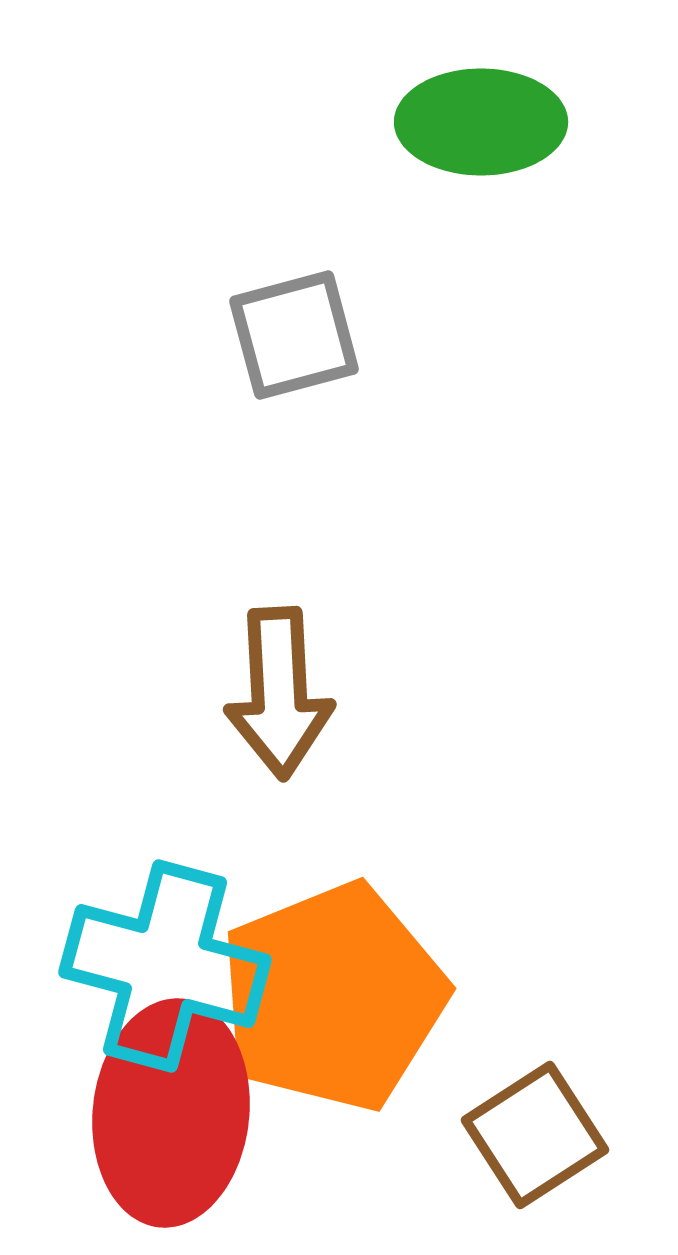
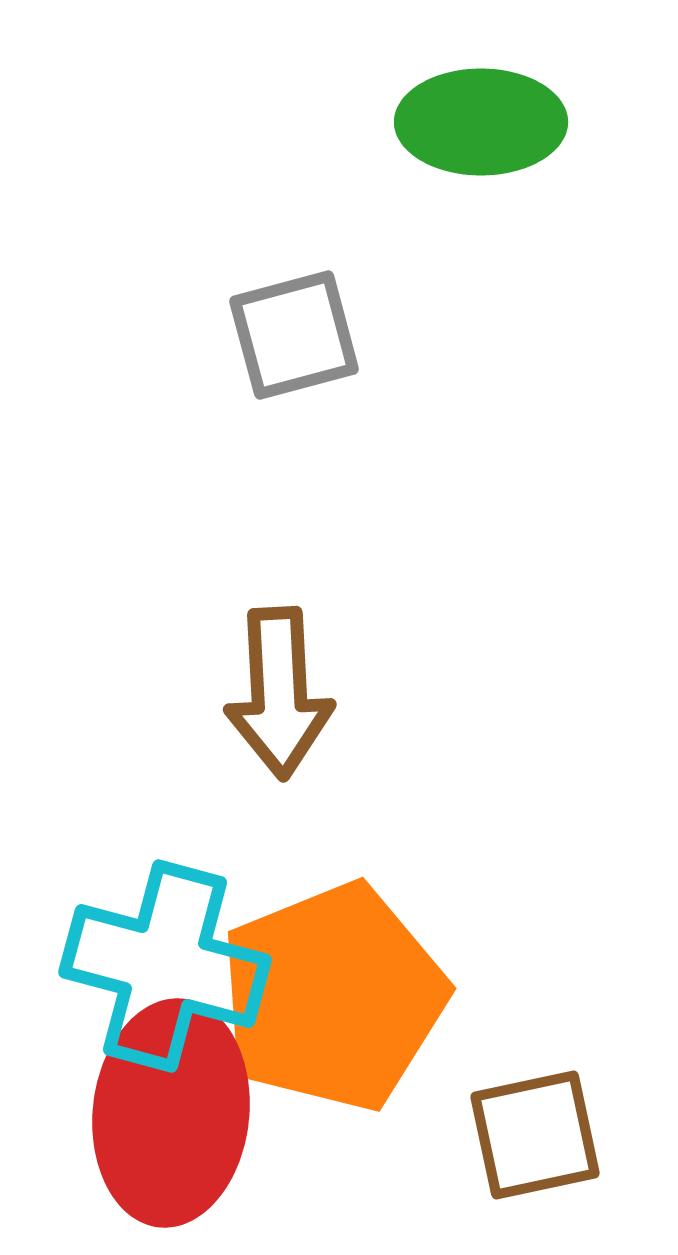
brown square: rotated 21 degrees clockwise
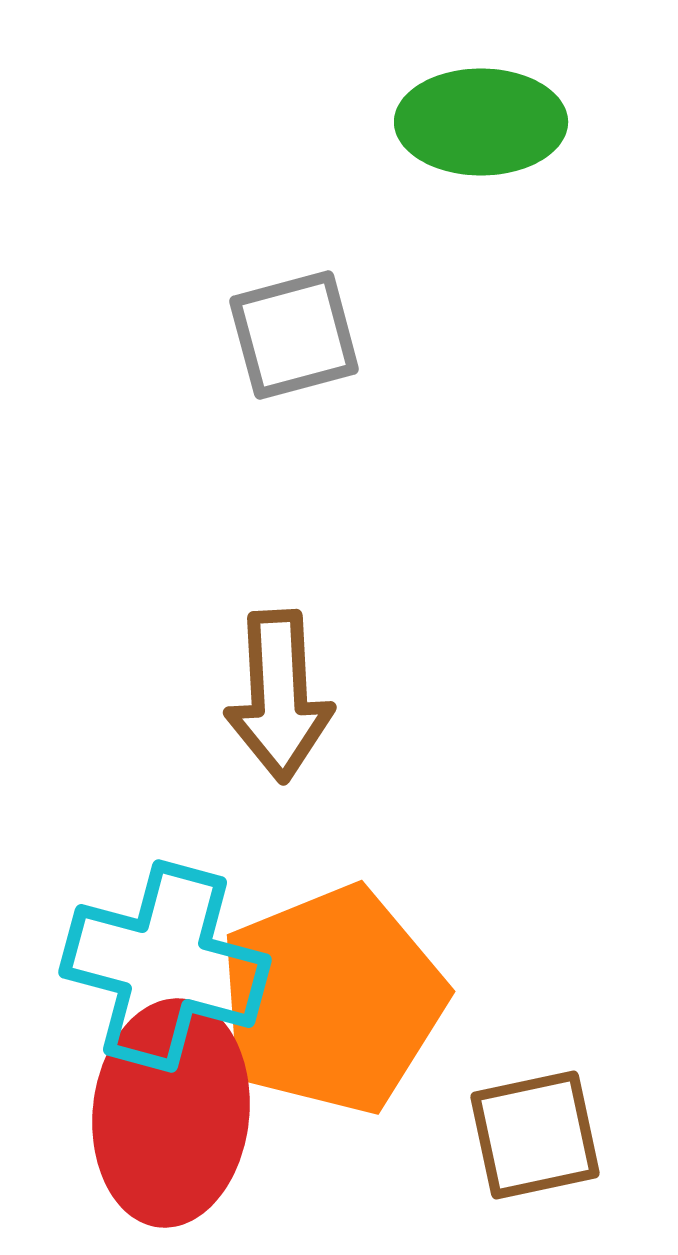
brown arrow: moved 3 px down
orange pentagon: moved 1 px left, 3 px down
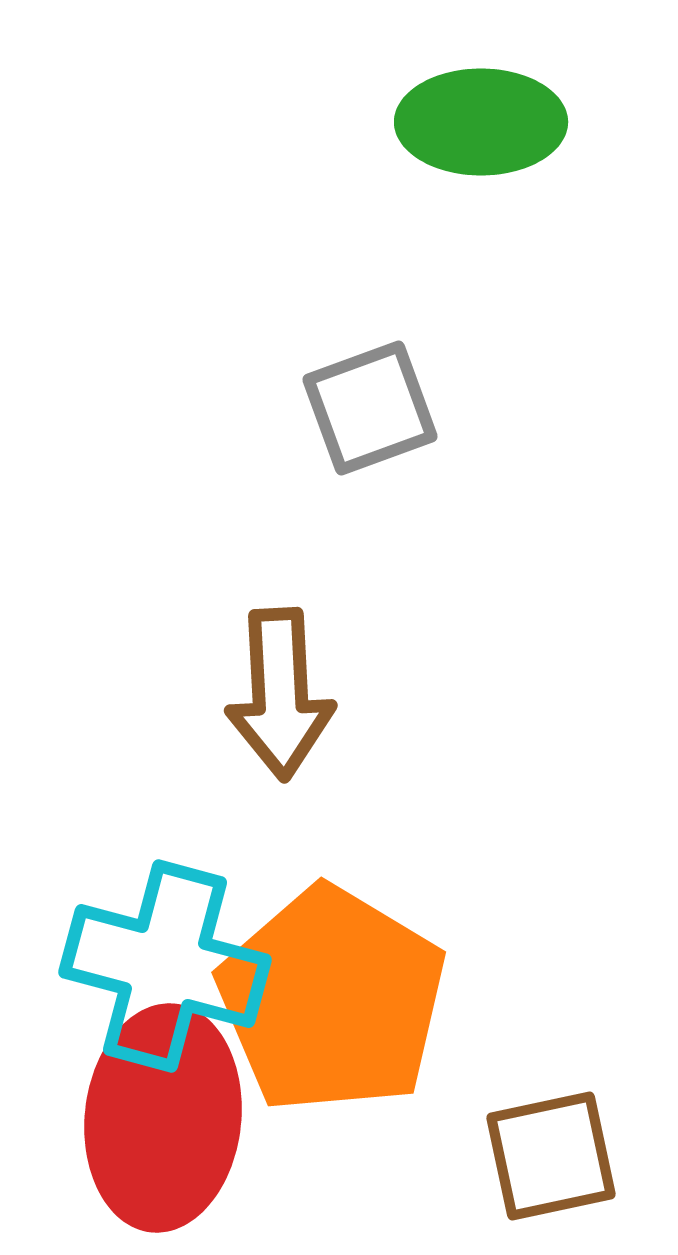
gray square: moved 76 px right, 73 px down; rotated 5 degrees counterclockwise
brown arrow: moved 1 px right, 2 px up
orange pentagon: rotated 19 degrees counterclockwise
red ellipse: moved 8 px left, 5 px down
brown square: moved 16 px right, 21 px down
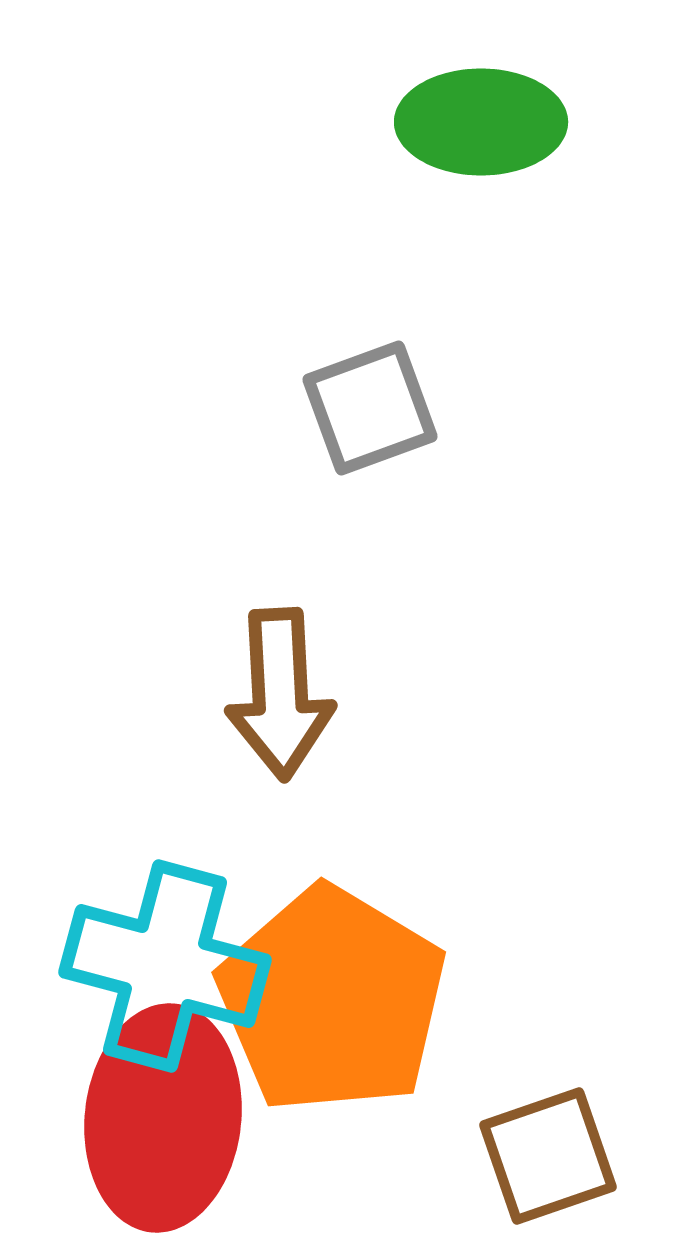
brown square: moved 3 px left; rotated 7 degrees counterclockwise
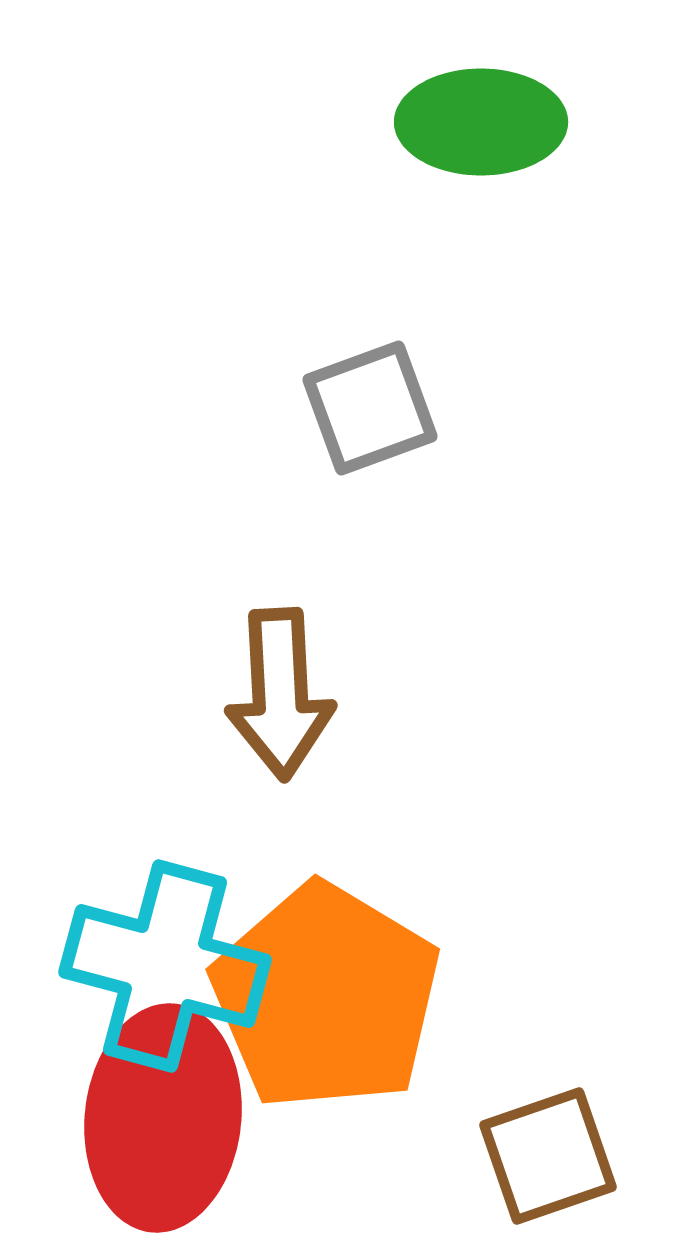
orange pentagon: moved 6 px left, 3 px up
